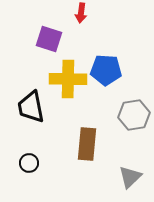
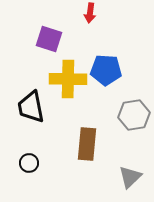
red arrow: moved 9 px right
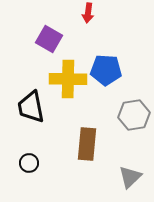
red arrow: moved 2 px left
purple square: rotated 12 degrees clockwise
